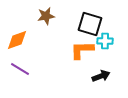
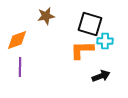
purple line: moved 2 px up; rotated 60 degrees clockwise
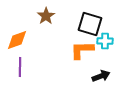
brown star: rotated 24 degrees counterclockwise
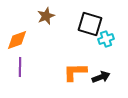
brown star: rotated 12 degrees clockwise
cyan cross: moved 1 px right, 2 px up; rotated 21 degrees counterclockwise
orange L-shape: moved 7 px left, 22 px down
black arrow: moved 1 px down
